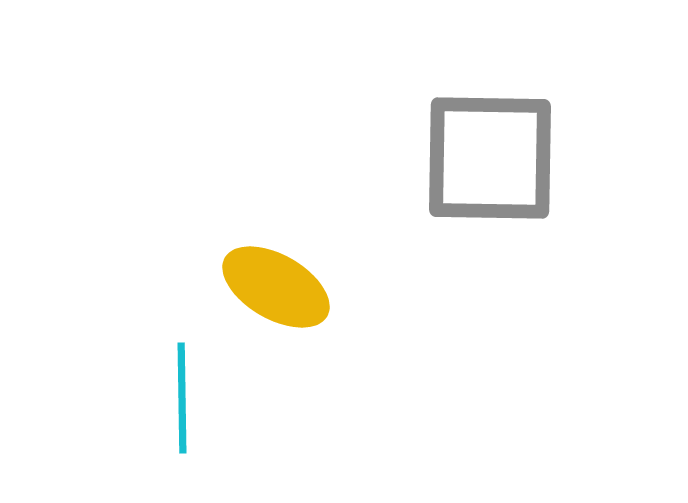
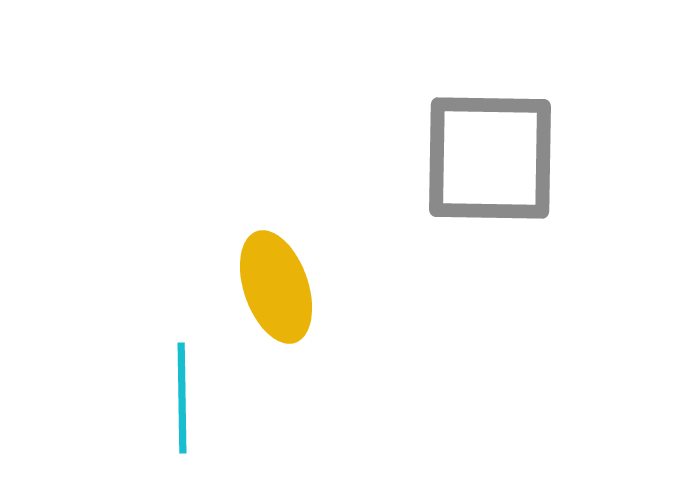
yellow ellipse: rotated 41 degrees clockwise
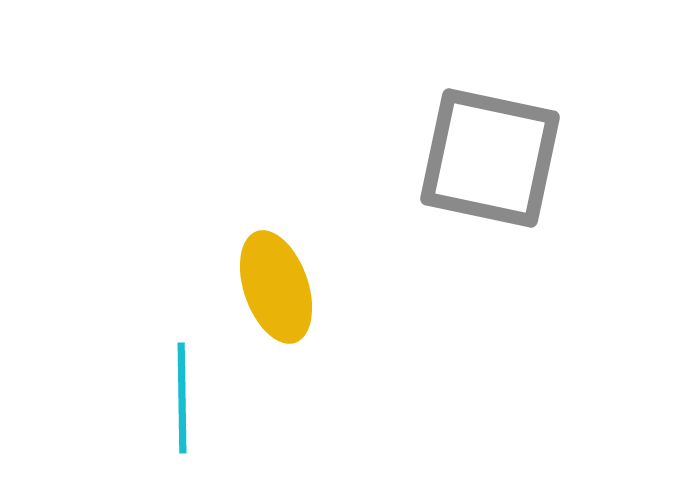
gray square: rotated 11 degrees clockwise
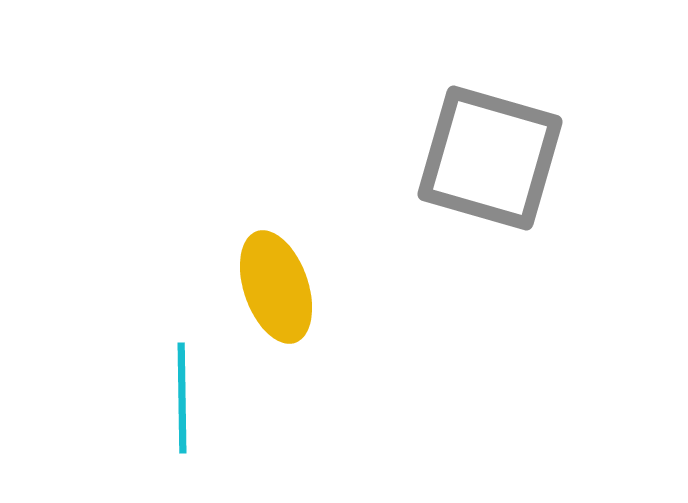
gray square: rotated 4 degrees clockwise
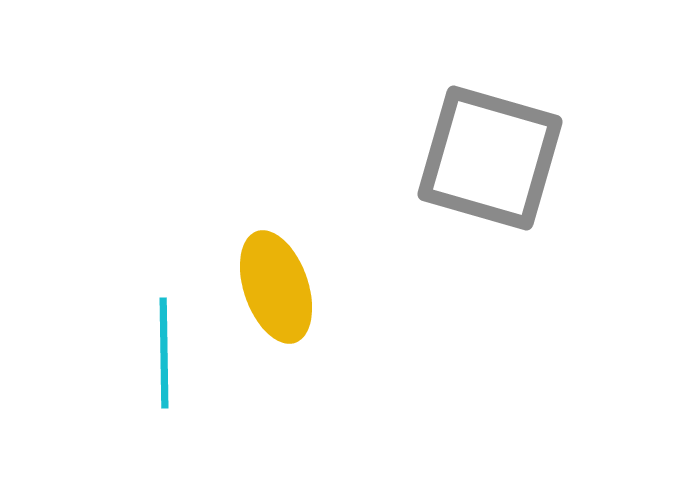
cyan line: moved 18 px left, 45 px up
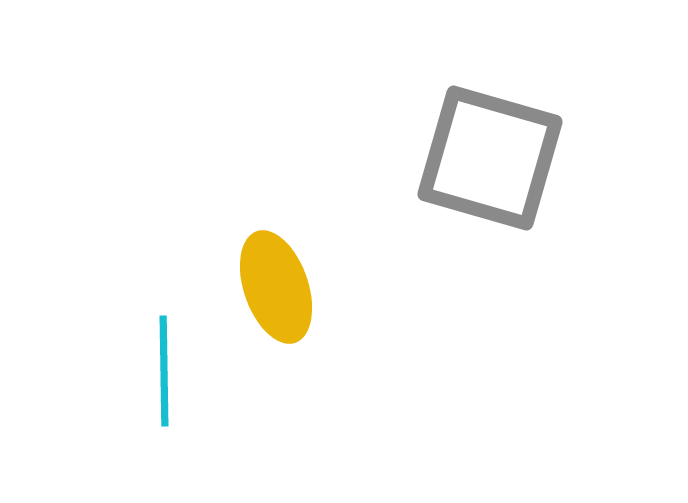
cyan line: moved 18 px down
